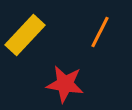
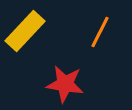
yellow rectangle: moved 4 px up
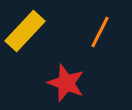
red star: moved 1 px right, 1 px up; rotated 12 degrees clockwise
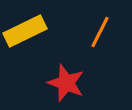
yellow rectangle: rotated 21 degrees clockwise
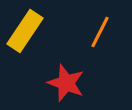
yellow rectangle: rotated 30 degrees counterclockwise
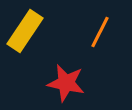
red star: rotated 9 degrees counterclockwise
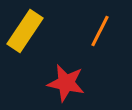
orange line: moved 1 px up
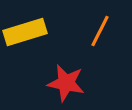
yellow rectangle: moved 1 px down; rotated 39 degrees clockwise
